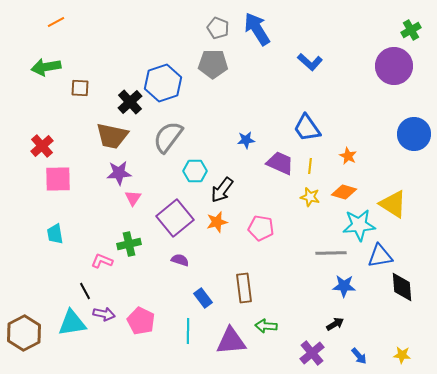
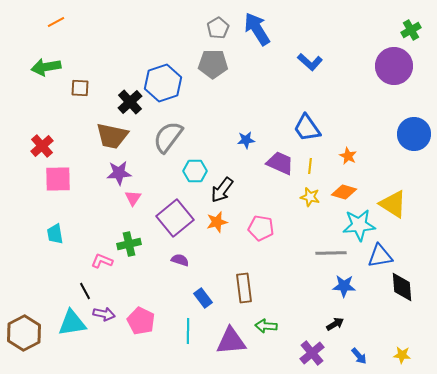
gray pentagon at (218, 28): rotated 20 degrees clockwise
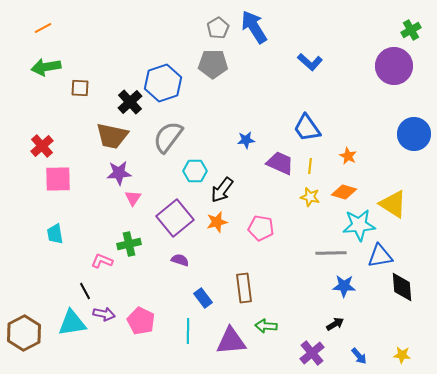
orange line at (56, 22): moved 13 px left, 6 px down
blue arrow at (257, 29): moved 3 px left, 2 px up
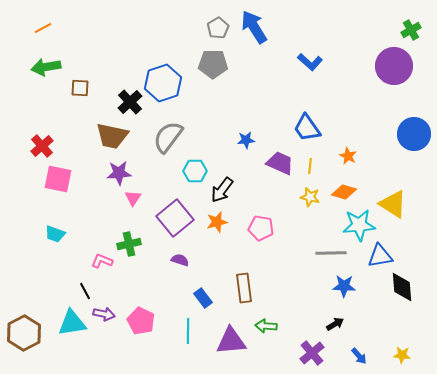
pink square at (58, 179): rotated 12 degrees clockwise
cyan trapezoid at (55, 234): rotated 60 degrees counterclockwise
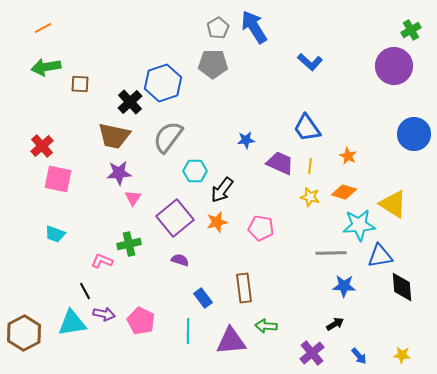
brown square at (80, 88): moved 4 px up
brown trapezoid at (112, 136): moved 2 px right
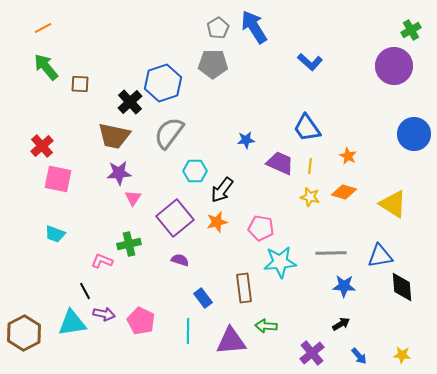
green arrow at (46, 67): rotated 60 degrees clockwise
gray semicircle at (168, 137): moved 1 px right, 4 px up
cyan star at (359, 225): moved 79 px left, 37 px down
black arrow at (335, 324): moved 6 px right
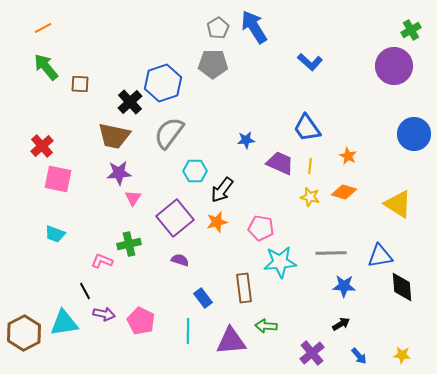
yellow triangle at (393, 204): moved 5 px right
cyan triangle at (72, 323): moved 8 px left
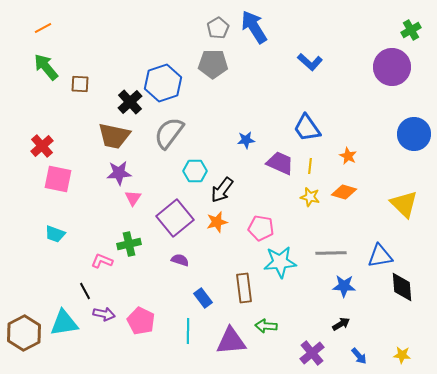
purple circle at (394, 66): moved 2 px left, 1 px down
yellow triangle at (398, 204): moved 6 px right; rotated 12 degrees clockwise
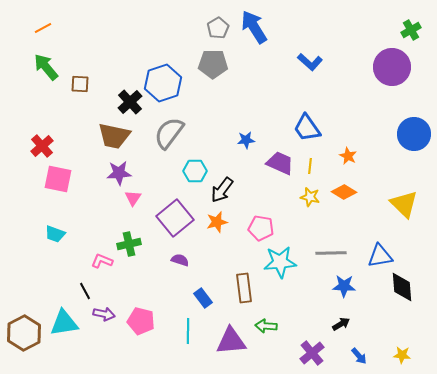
orange diamond at (344, 192): rotated 15 degrees clockwise
pink pentagon at (141, 321): rotated 12 degrees counterclockwise
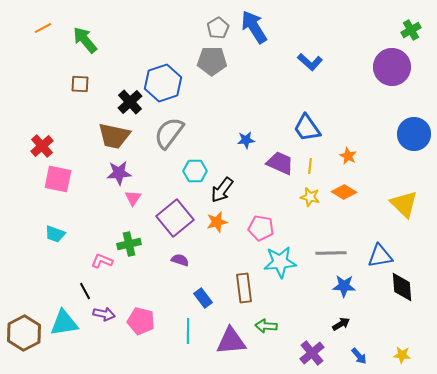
gray pentagon at (213, 64): moved 1 px left, 3 px up
green arrow at (46, 67): moved 39 px right, 27 px up
